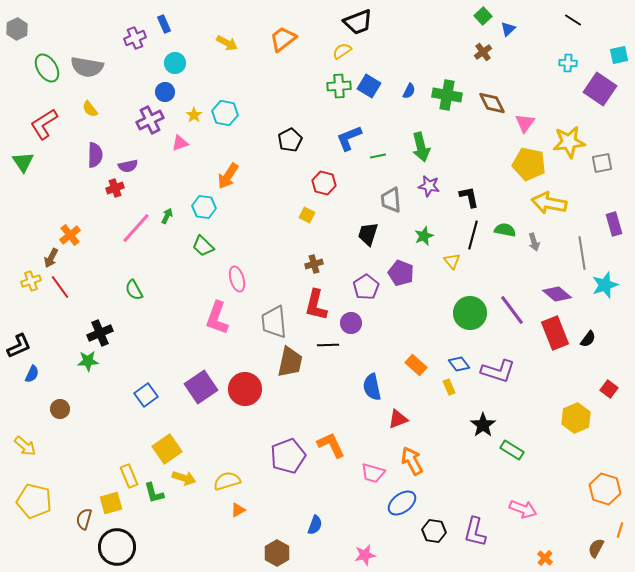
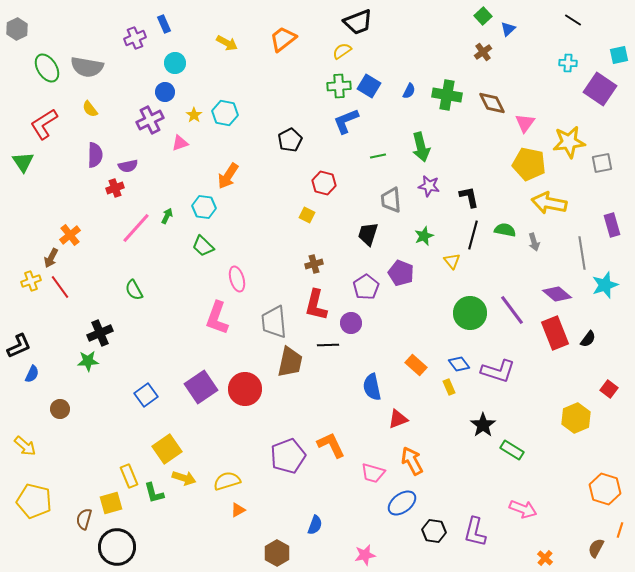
blue L-shape at (349, 138): moved 3 px left, 17 px up
purple rectangle at (614, 224): moved 2 px left, 1 px down
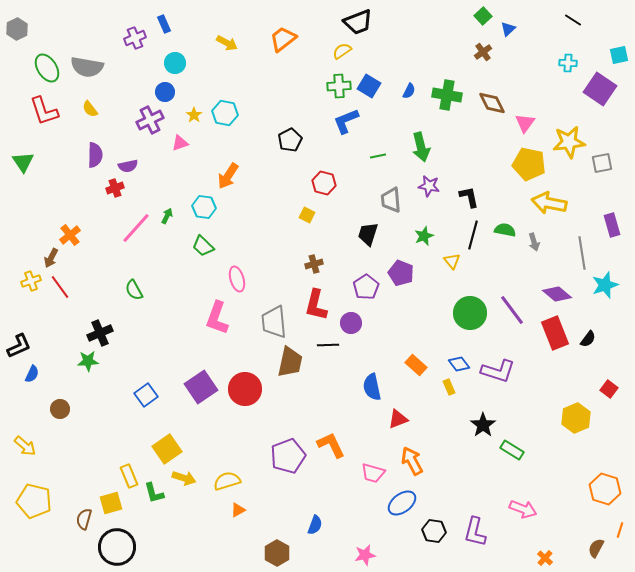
red L-shape at (44, 124): moved 13 px up; rotated 76 degrees counterclockwise
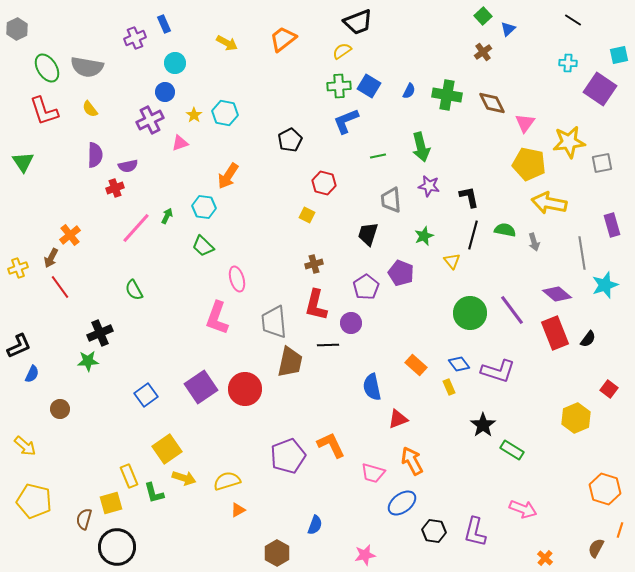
yellow cross at (31, 281): moved 13 px left, 13 px up
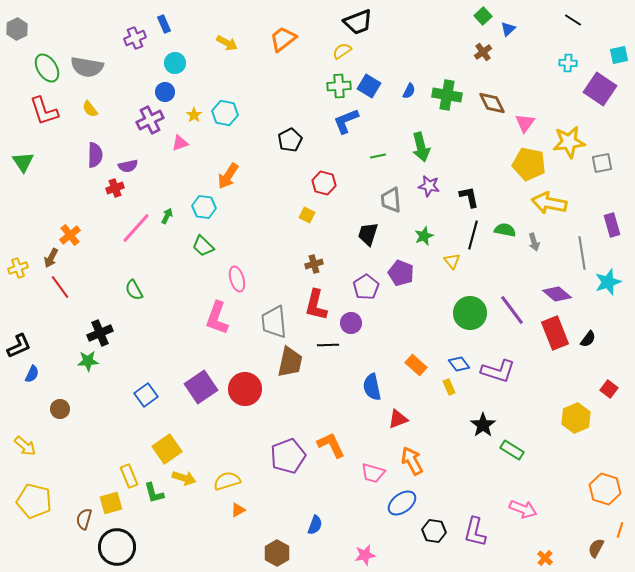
cyan star at (605, 285): moved 3 px right, 3 px up
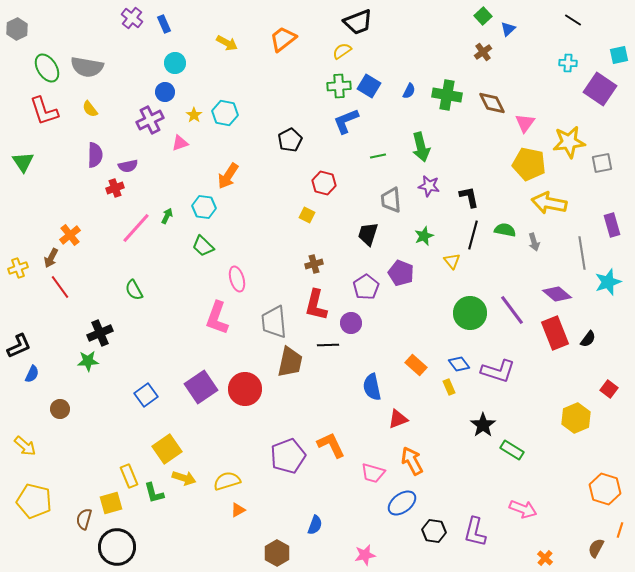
purple cross at (135, 38): moved 3 px left, 20 px up; rotated 30 degrees counterclockwise
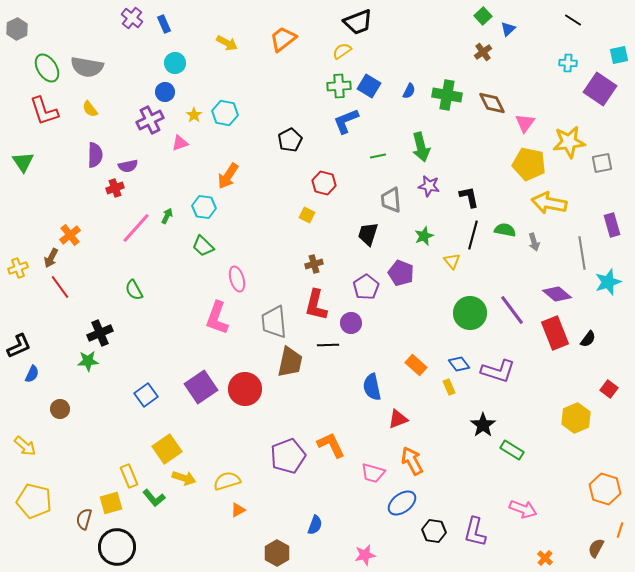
green L-shape at (154, 493): moved 5 px down; rotated 25 degrees counterclockwise
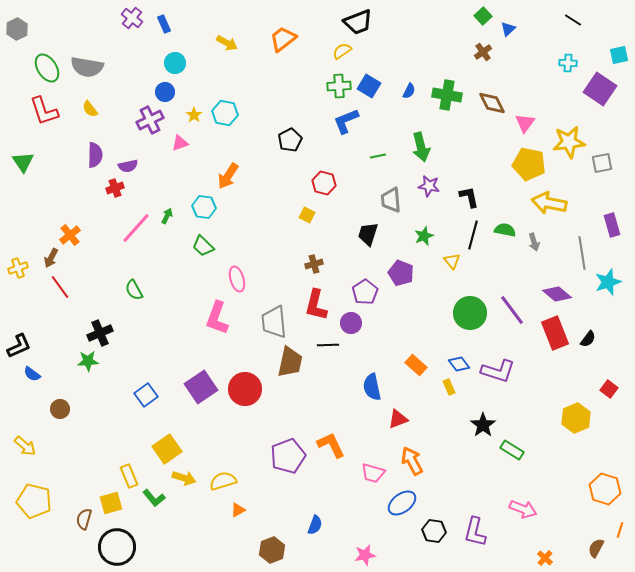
purple pentagon at (366, 287): moved 1 px left, 5 px down
blue semicircle at (32, 374): rotated 102 degrees clockwise
yellow semicircle at (227, 481): moved 4 px left
brown hexagon at (277, 553): moved 5 px left, 3 px up; rotated 10 degrees clockwise
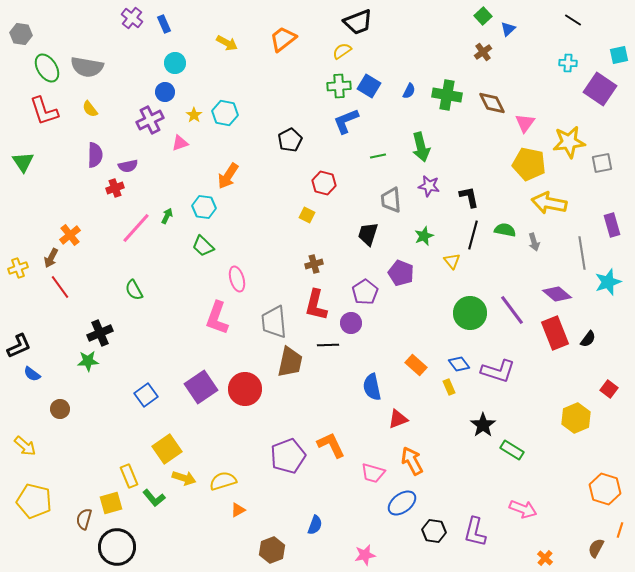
gray hexagon at (17, 29): moved 4 px right, 5 px down; rotated 25 degrees counterclockwise
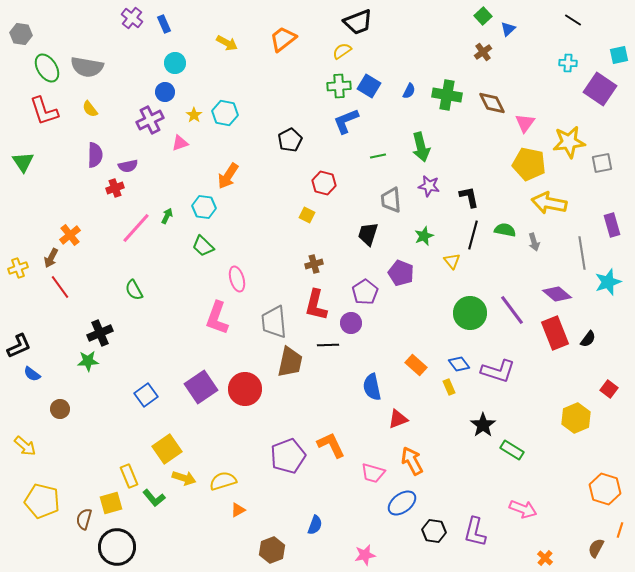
yellow pentagon at (34, 501): moved 8 px right
